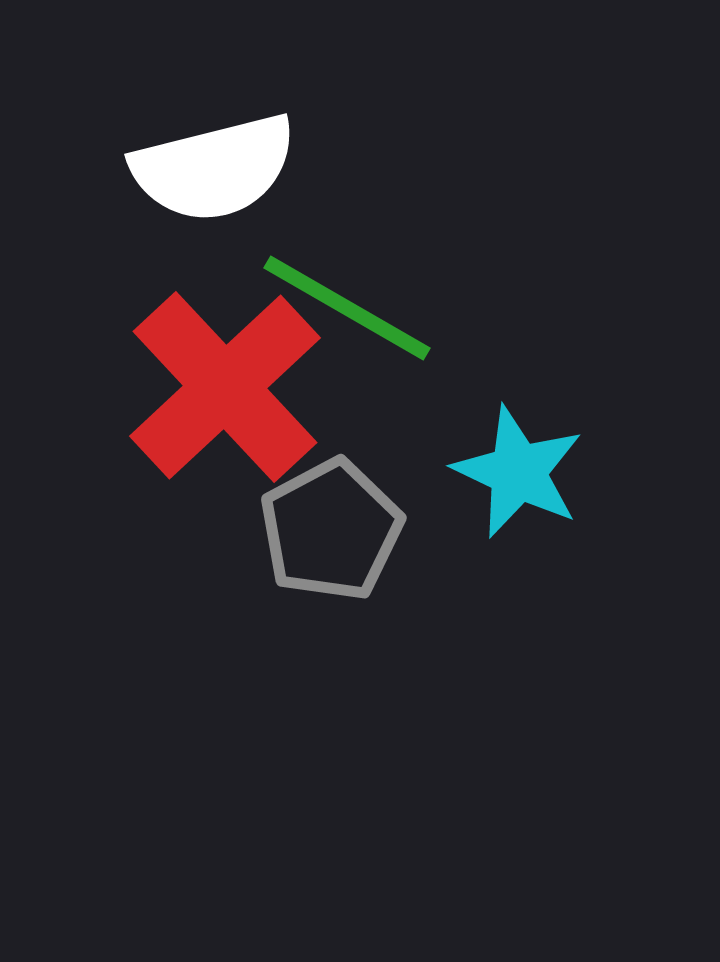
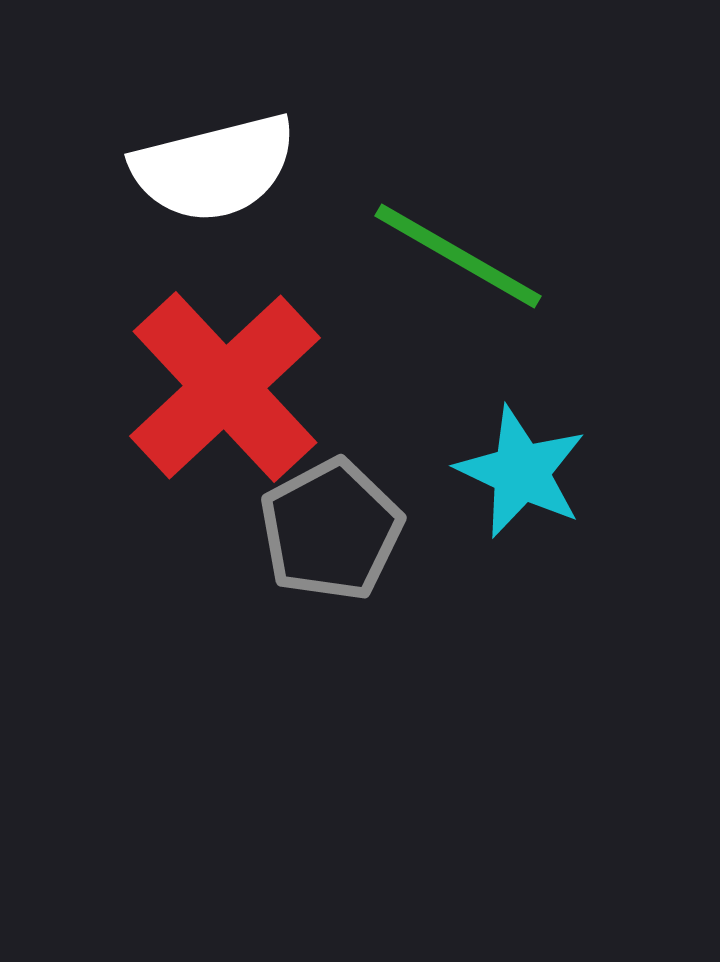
green line: moved 111 px right, 52 px up
cyan star: moved 3 px right
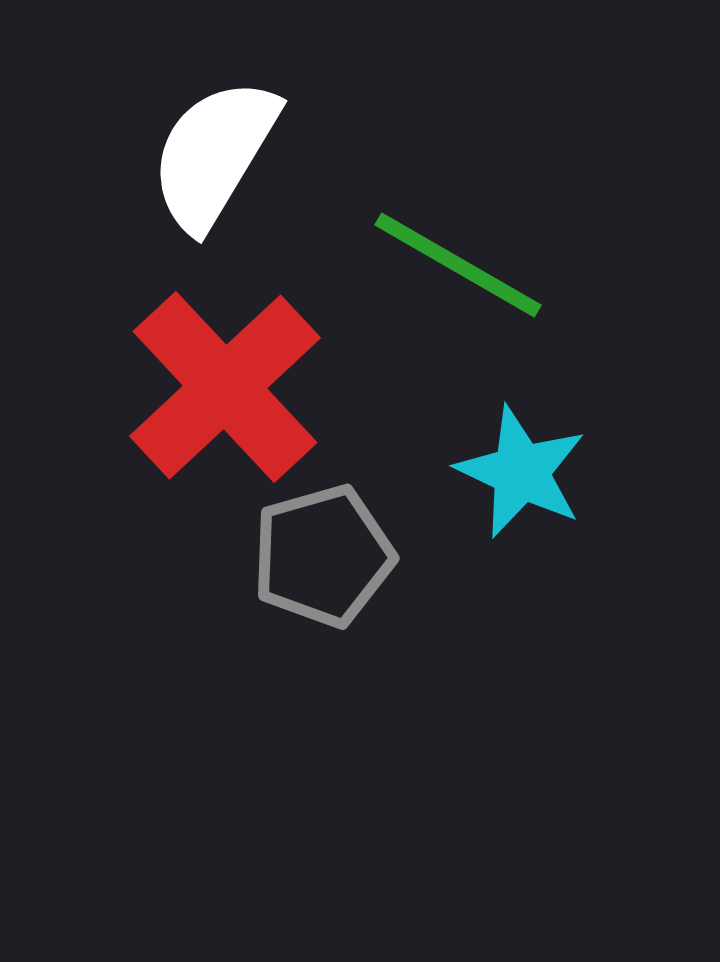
white semicircle: moved 14 px up; rotated 135 degrees clockwise
green line: moved 9 px down
gray pentagon: moved 8 px left, 26 px down; rotated 12 degrees clockwise
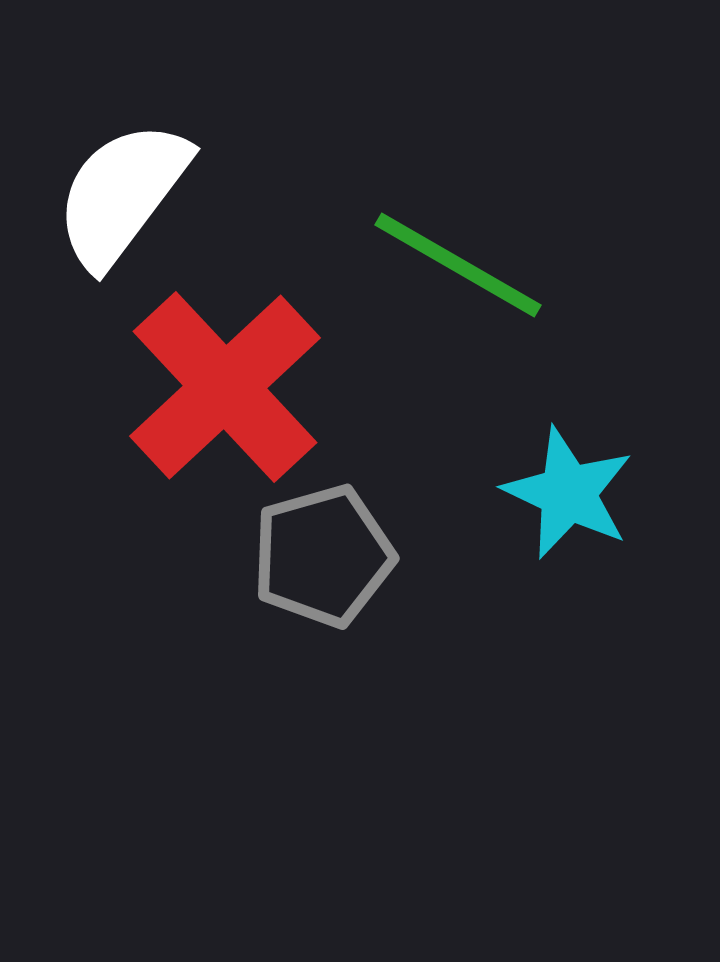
white semicircle: moved 92 px left, 40 px down; rotated 6 degrees clockwise
cyan star: moved 47 px right, 21 px down
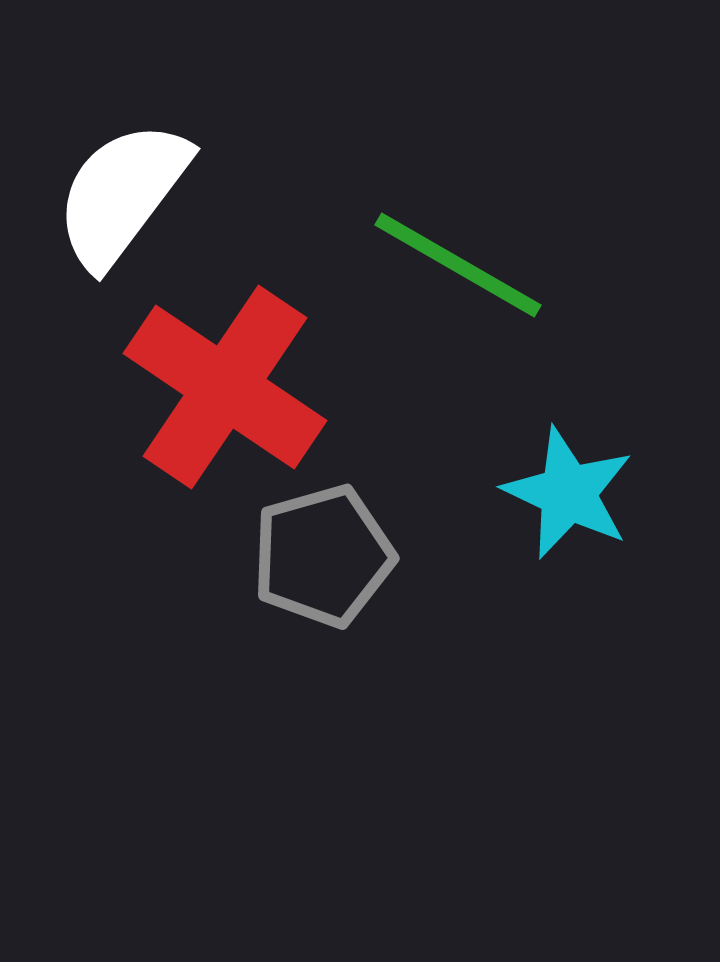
red cross: rotated 13 degrees counterclockwise
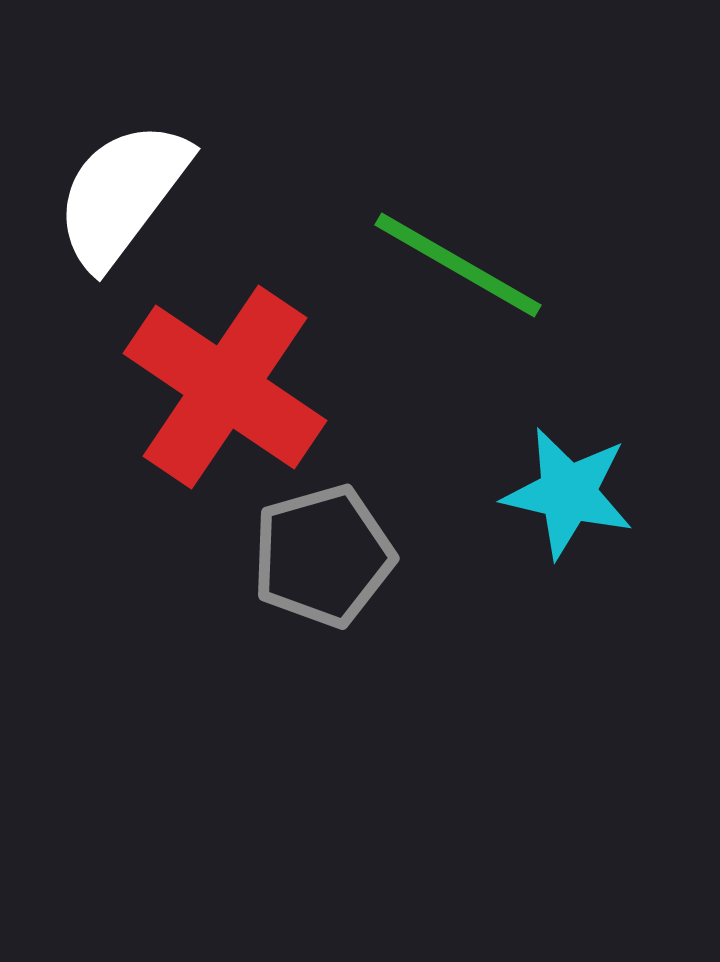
cyan star: rotated 12 degrees counterclockwise
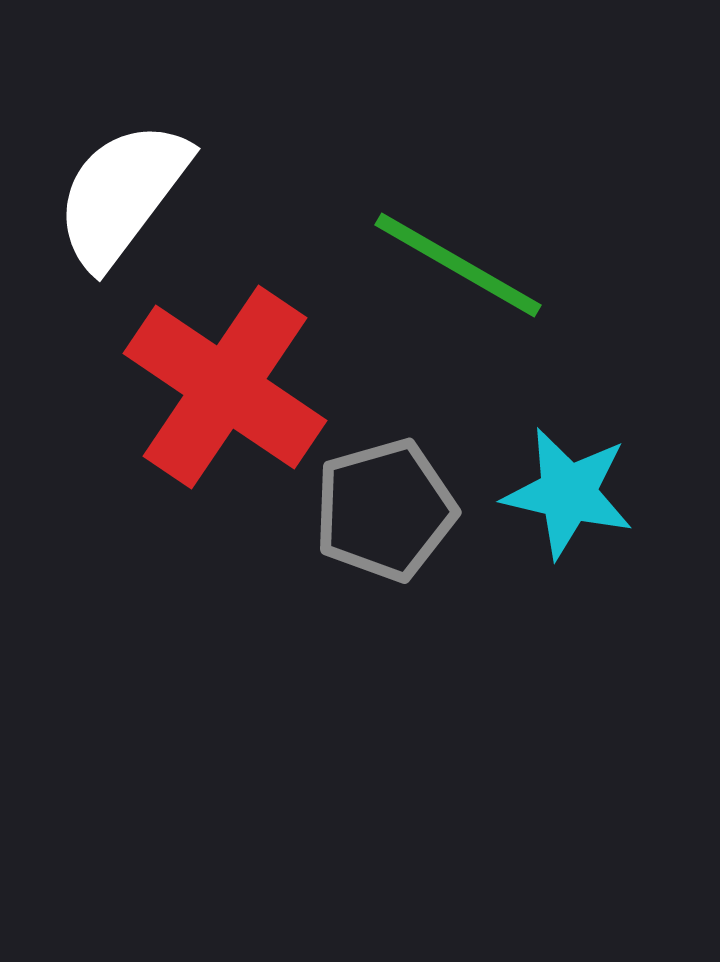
gray pentagon: moved 62 px right, 46 px up
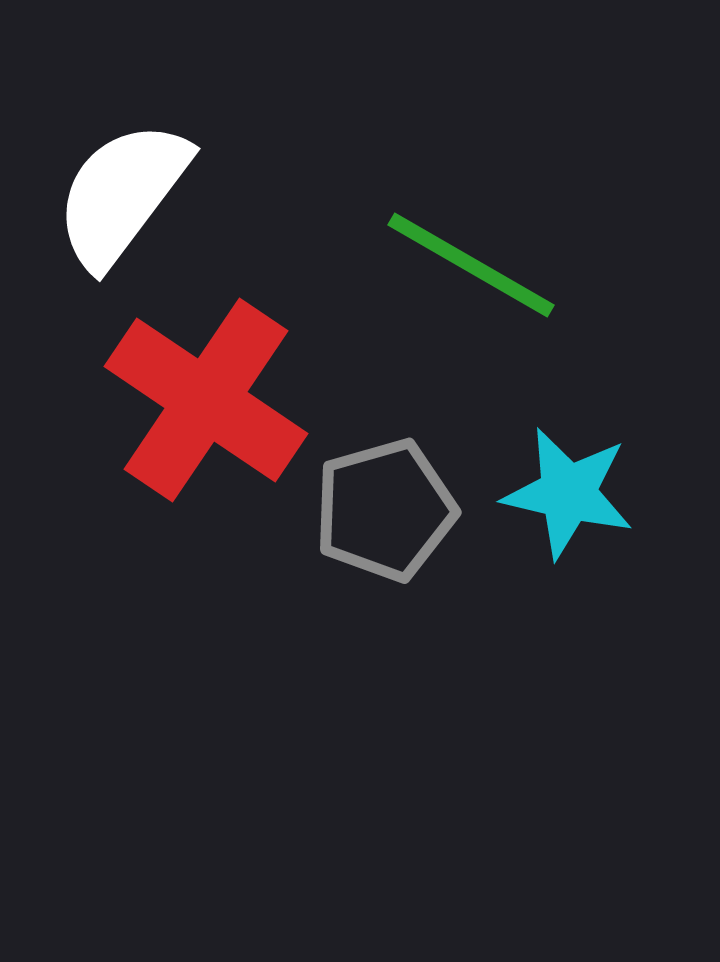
green line: moved 13 px right
red cross: moved 19 px left, 13 px down
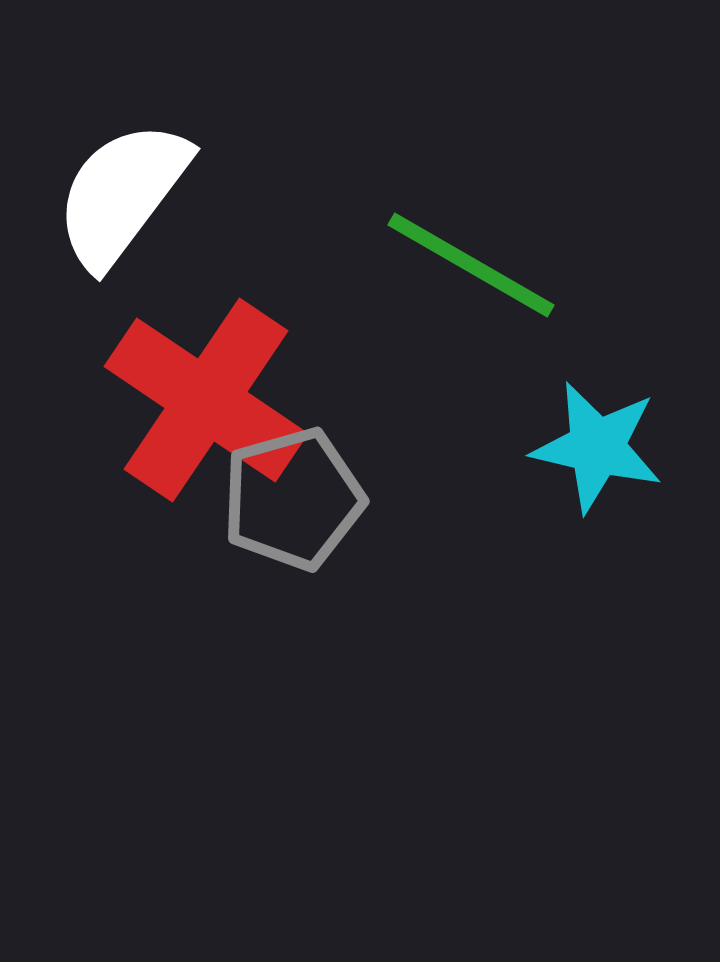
cyan star: moved 29 px right, 46 px up
gray pentagon: moved 92 px left, 11 px up
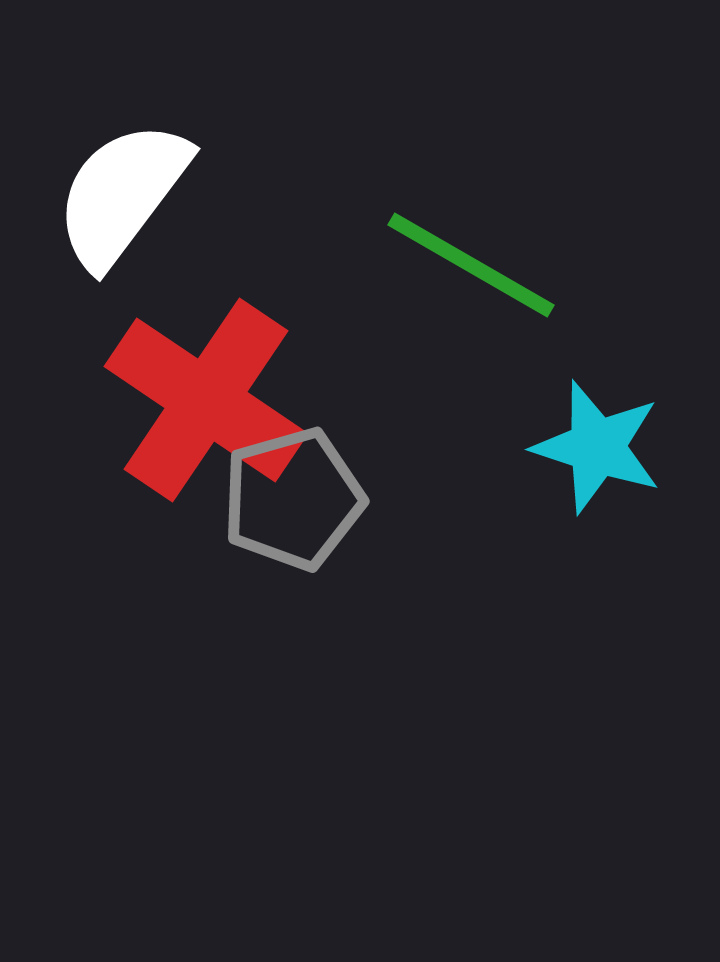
cyan star: rotated 5 degrees clockwise
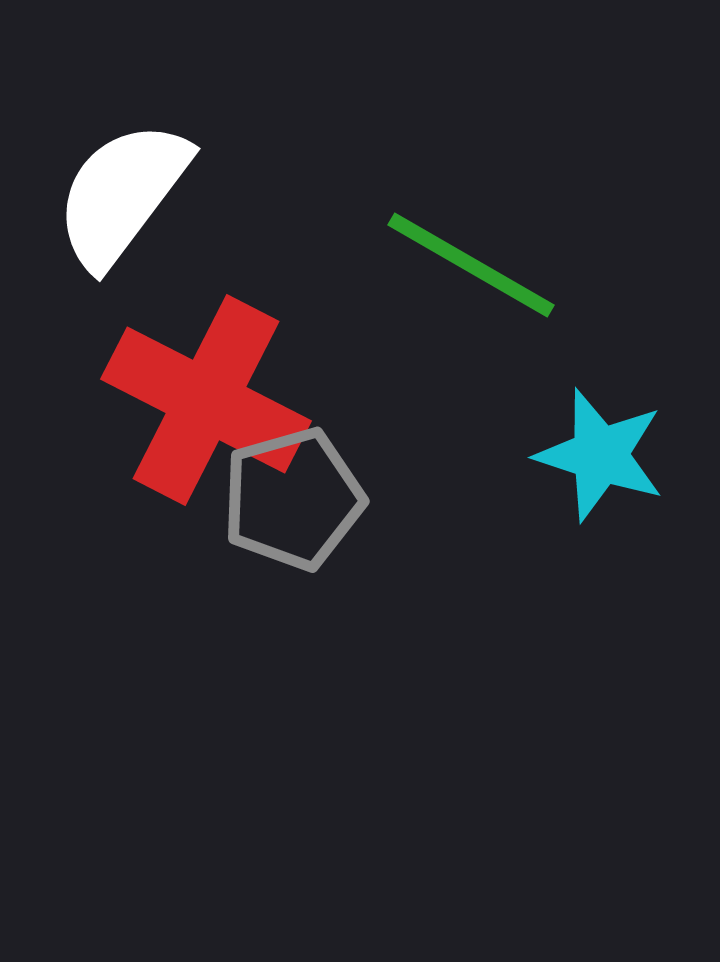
red cross: rotated 7 degrees counterclockwise
cyan star: moved 3 px right, 8 px down
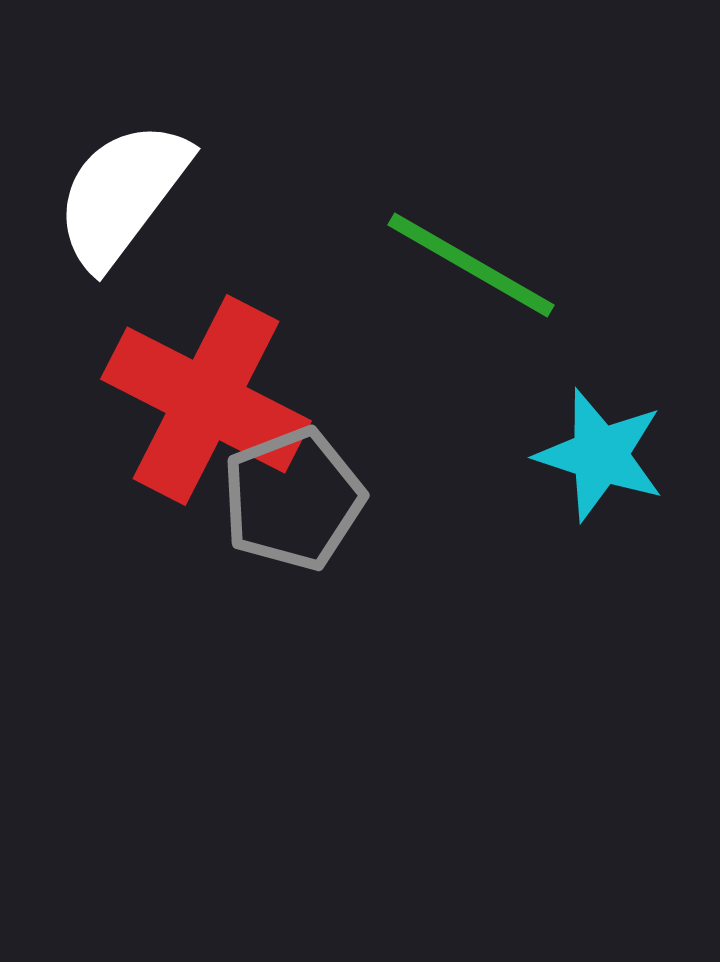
gray pentagon: rotated 5 degrees counterclockwise
